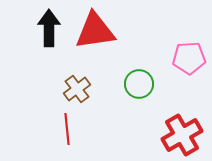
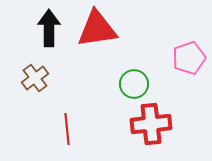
red triangle: moved 2 px right, 2 px up
pink pentagon: rotated 16 degrees counterclockwise
green circle: moved 5 px left
brown cross: moved 42 px left, 11 px up
red cross: moved 31 px left, 11 px up; rotated 24 degrees clockwise
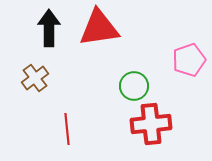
red triangle: moved 2 px right, 1 px up
pink pentagon: moved 2 px down
green circle: moved 2 px down
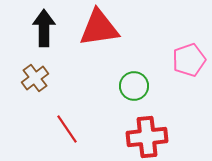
black arrow: moved 5 px left
red cross: moved 4 px left, 13 px down
red line: rotated 28 degrees counterclockwise
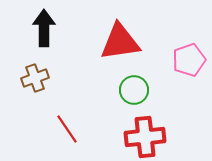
red triangle: moved 21 px right, 14 px down
brown cross: rotated 16 degrees clockwise
green circle: moved 4 px down
red cross: moved 2 px left
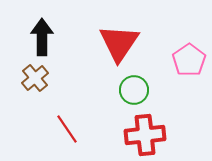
black arrow: moved 2 px left, 9 px down
red triangle: moved 1 px left, 1 px down; rotated 48 degrees counterclockwise
pink pentagon: rotated 16 degrees counterclockwise
brown cross: rotated 20 degrees counterclockwise
red cross: moved 2 px up
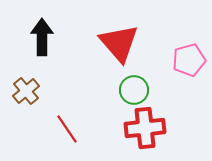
red triangle: rotated 15 degrees counterclockwise
pink pentagon: rotated 20 degrees clockwise
brown cross: moved 9 px left, 13 px down
red cross: moved 7 px up
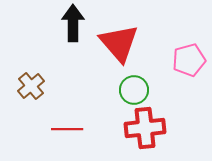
black arrow: moved 31 px right, 14 px up
brown cross: moved 5 px right, 5 px up
red line: rotated 56 degrees counterclockwise
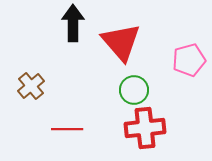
red triangle: moved 2 px right, 1 px up
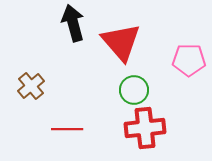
black arrow: rotated 15 degrees counterclockwise
pink pentagon: rotated 16 degrees clockwise
